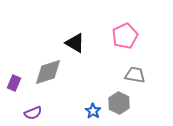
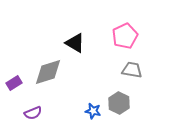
gray trapezoid: moved 3 px left, 5 px up
purple rectangle: rotated 35 degrees clockwise
blue star: rotated 21 degrees counterclockwise
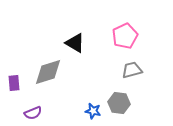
gray trapezoid: rotated 25 degrees counterclockwise
purple rectangle: rotated 63 degrees counterclockwise
gray hexagon: rotated 20 degrees counterclockwise
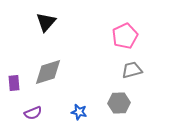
black triangle: moved 29 px left, 21 px up; rotated 40 degrees clockwise
gray hexagon: rotated 10 degrees counterclockwise
blue star: moved 14 px left, 1 px down
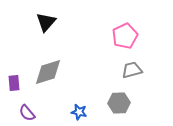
purple semicircle: moved 6 px left; rotated 72 degrees clockwise
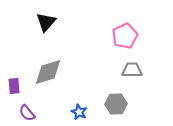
gray trapezoid: rotated 15 degrees clockwise
purple rectangle: moved 3 px down
gray hexagon: moved 3 px left, 1 px down
blue star: rotated 14 degrees clockwise
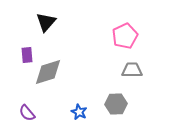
purple rectangle: moved 13 px right, 31 px up
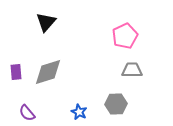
purple rectangle: moved 11 px left, 17 px down
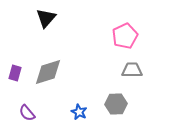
black triangle: moved 4 px up
purple rectangle: moved 1 px left, 1 px down; rotated 21 degrees clockwise
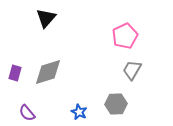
gray trapezoid: rotated 60 degrees counterclockwise
